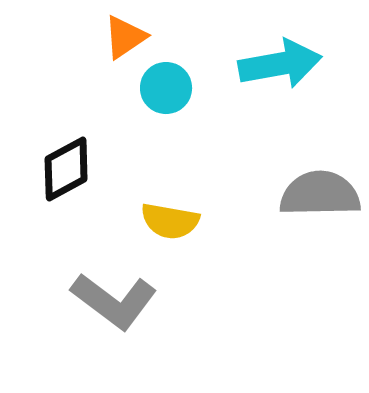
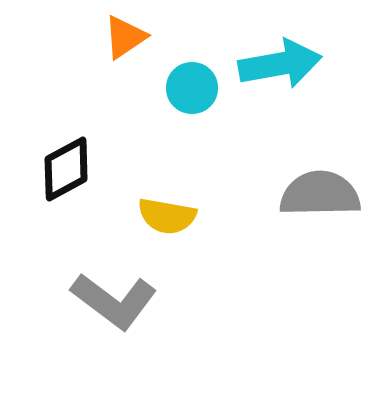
cyan circle: moved 26 px right
yellow semicircle: moved 3 px left, 5 px up
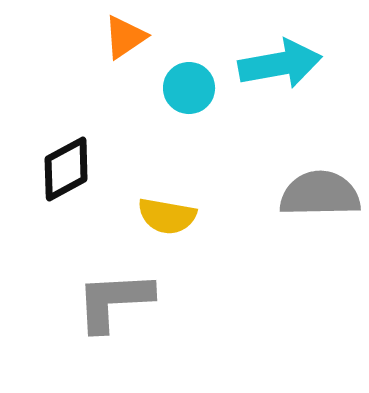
cyan circle: moved 3 px left
gray L-shape: rotated 140 degrees clockwise
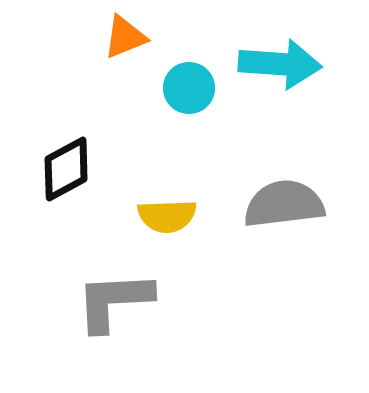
orange triangle: rotated 12 degrees clockwise
cyan arrow: rotated 14 degrees clockwise
gray semicircle: moved 36 px left, 10 px down; rotated 6 degrees counterclockwise
yellow semicircle: rotated 12 degrees counterclockwise
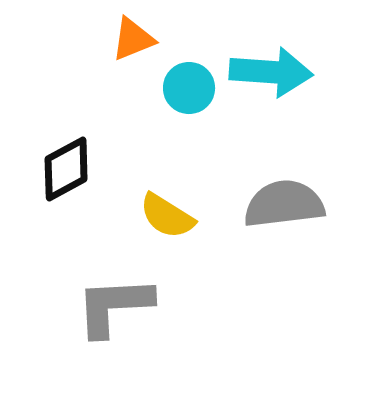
orange triangle: moved 8 px right, 2 px down
cyan arrow: moved 9 px left, 8 px down
yellow semicircle: rotated 34 degrees clockwise
gray L-shape: moved 5 px down
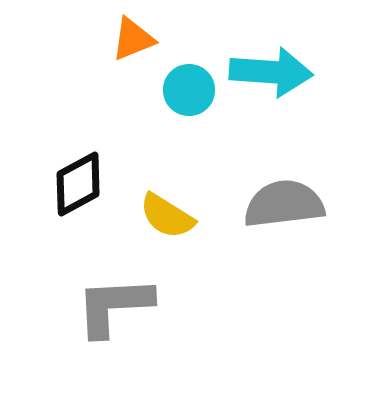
cyan circle: moved 2 px down
black diamond: moved 12 px right, 15 px down
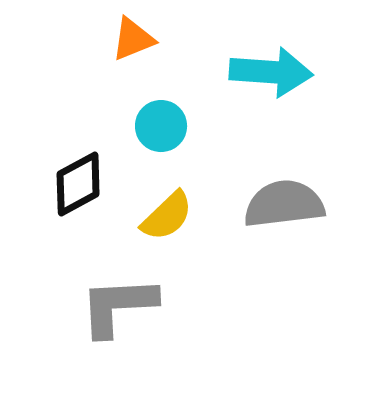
cyan circle: moved 28 px left, 36 px down
yellow semicircle: rotated 76 degrees counterclockwise
gray L-shape: moved 4 px right
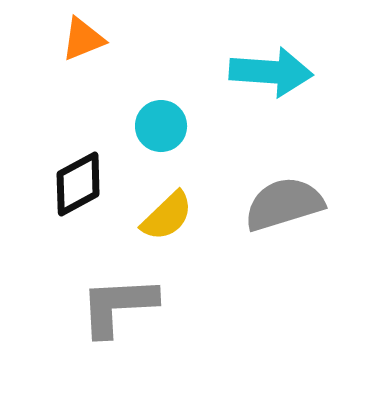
orange triangle: moved 50 px left
gray semicircle: rotated 10 degrees counterclockwise
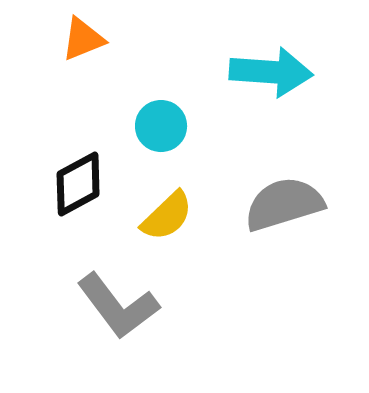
gray L-shape: rotated 124 degrees counterclockwise
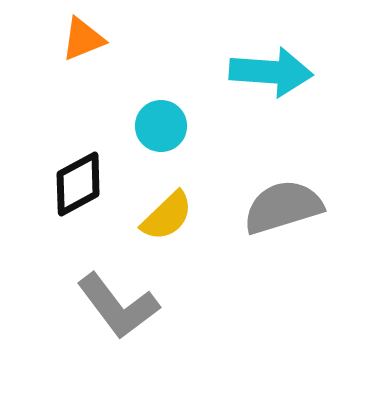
gray semicircle: moved 1 px left, 3 px down
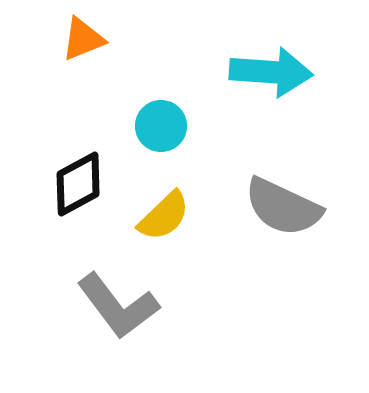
gray semicircle: rotated 138 degrees counterclockwise
yellow semicircle: moved 3 px left
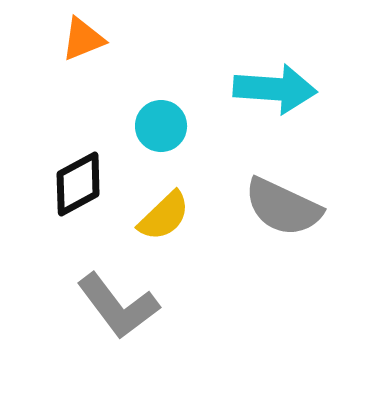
cyan arrow: moved 4 px right, 17 px down
